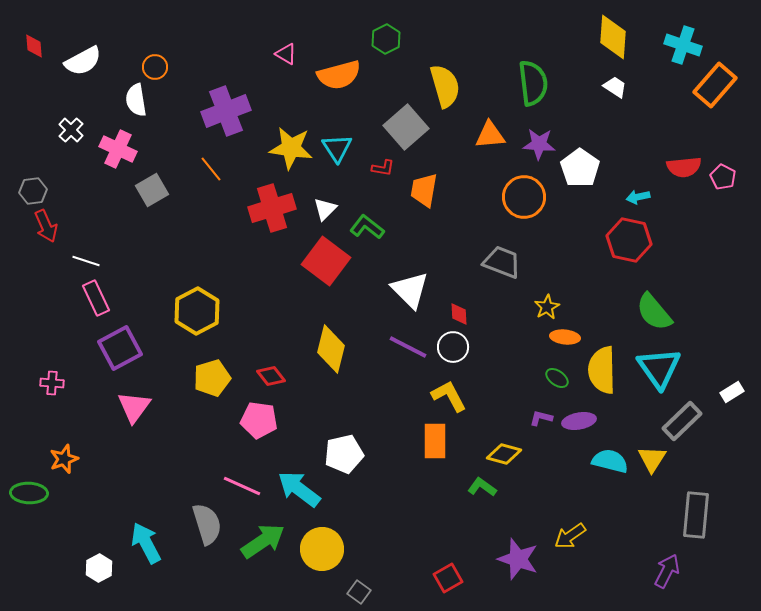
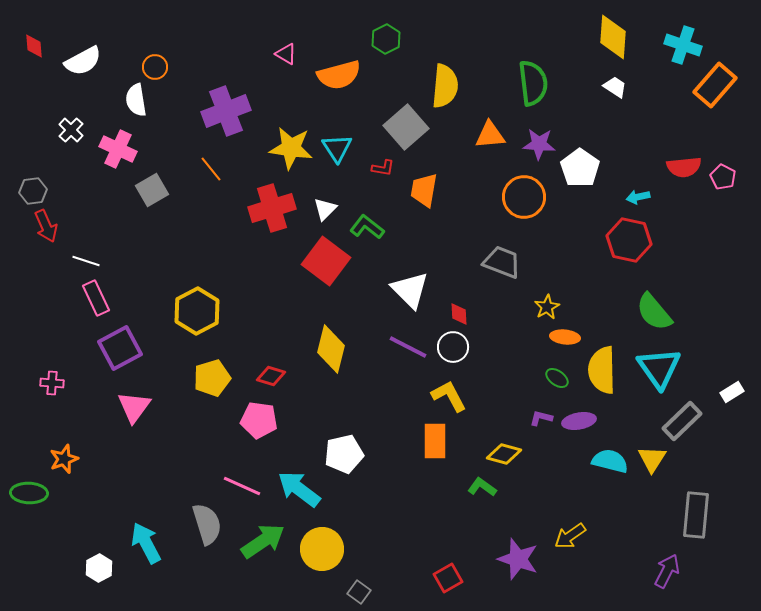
yellow semicircle at (445, 86): rotated 21 degrees clockwise
red diamond at (271, 376): rotated 36 degrees counterclockwise
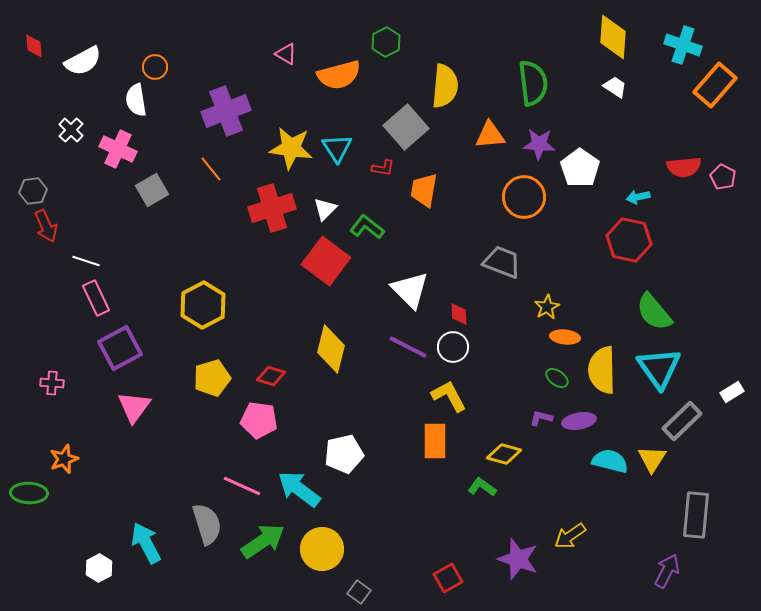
green hexagon at (386, 39): moved 3 px down
yellow hexagon at (197, 311): moved 6 px right, 6 px up
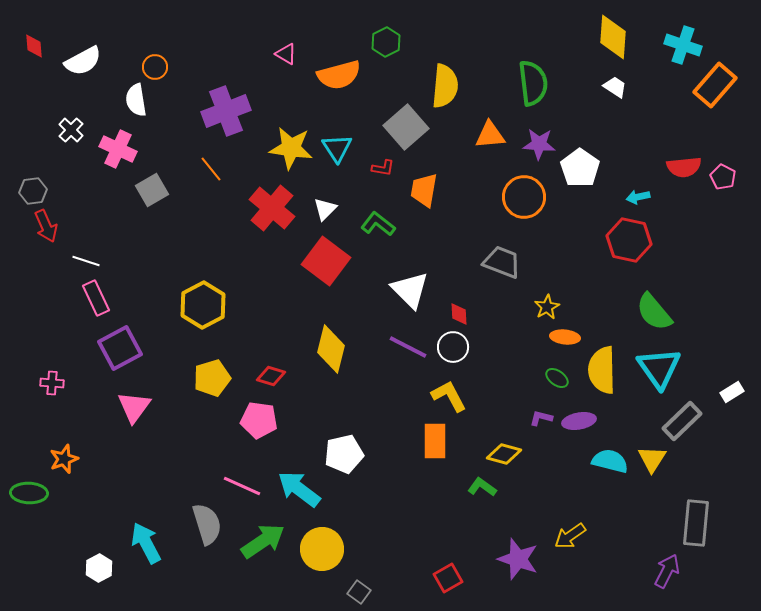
red cross at (272, 208): rotated 33 degrees counterclockwise
green L-shape at (367, 227): moved 11 px right, 3 px up
gray rectangle at (696, 515): moved 8 px down
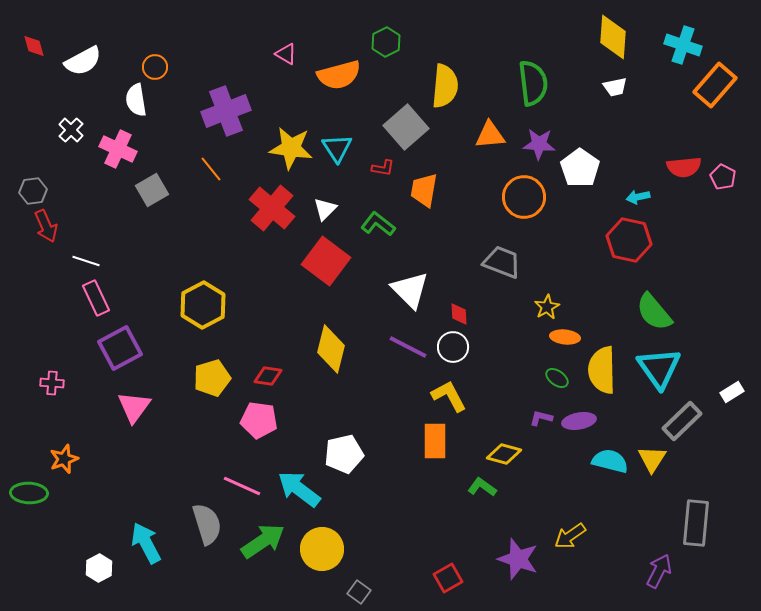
red diamond at (34, 46): rotated 10 degrees counterclockwise
white trapezoid at (615, 87): rotated 135 degrees clockwise
red diamond at (271, 376): moved 3 px left; rotated 8 degrees counterclockwise
purple arrow at (667, 571): moved 8 px left
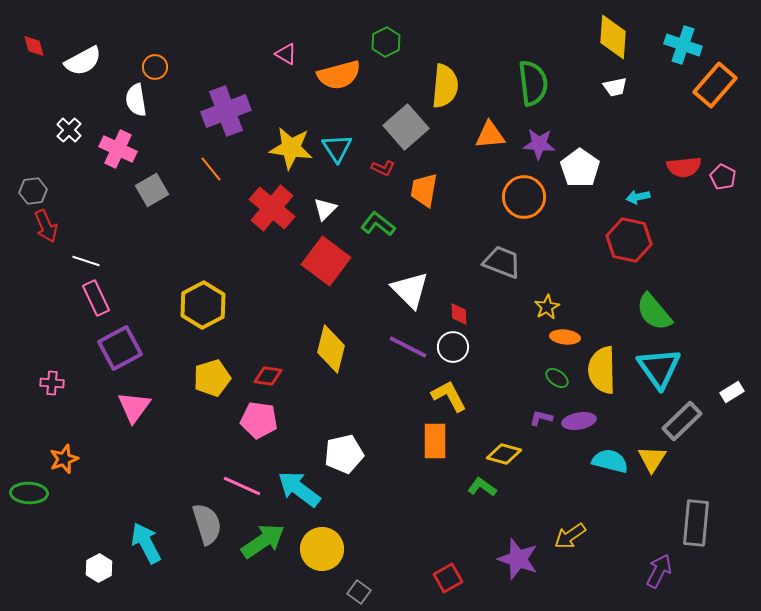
white cross at (71, 130): moved 2 px left
red L-shape at (383, 168): rotated 15 degrees clockwise
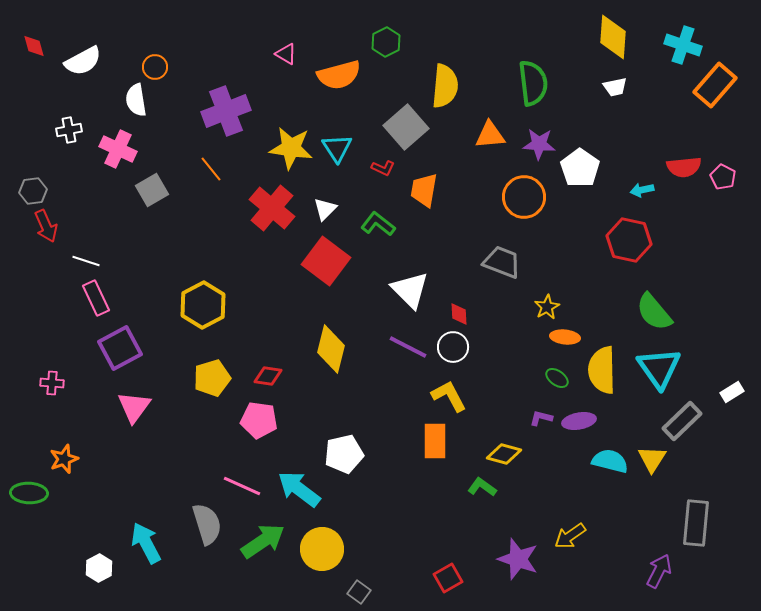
white cross at (69, 130): rotated 35 degrees clockwise
cyan arrow at (638, 197): moved 4 px right, 7 px up
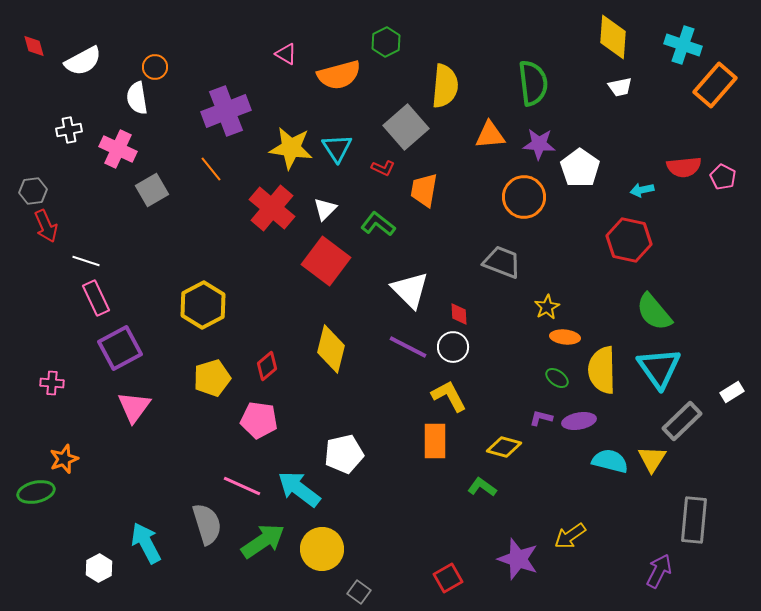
white trapezoid at (615, 87): moved 5 px right
white semicircle at (136, 100): moved 1 px right, 2 px up
red diamond at (268, 376): moved 1 px left, 10 px up; rotated 48 degrees counterclockwise
yellow diamond at (504, 454): moved 7 px up
green ellipse at (29, 493): moved 7 px right, 1 px up; rotated 15 degrees counterclockwise
gray rectangle at (696, 523): moved 2 px left, 3 px up
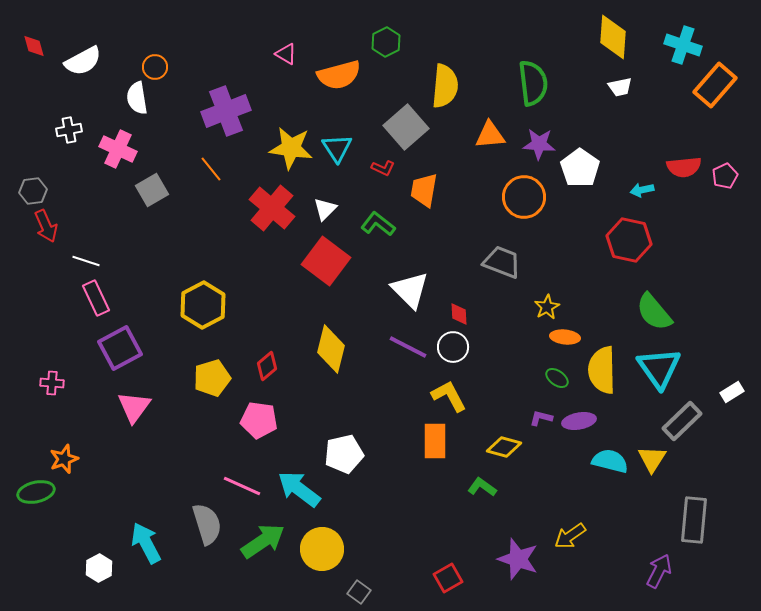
pink pentagon at (723, 177): moved 2 px right, 1 px up; rotated 20 degrees clockwise
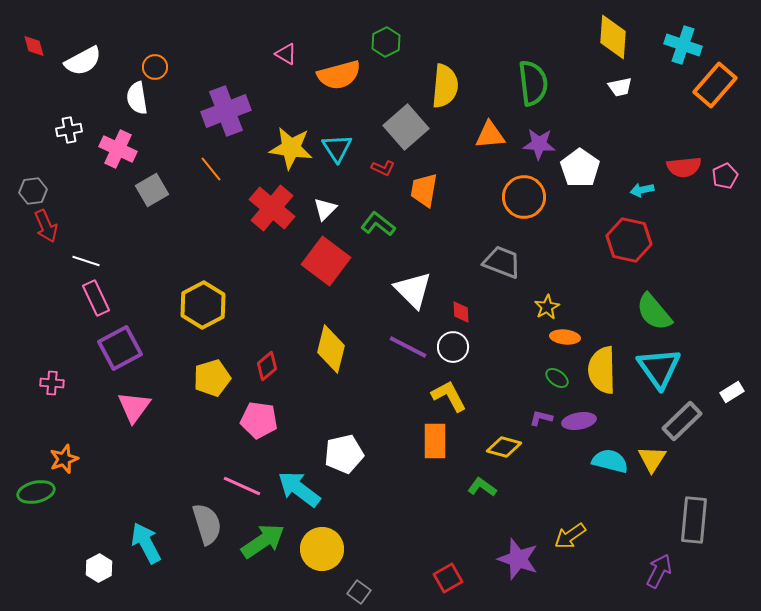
white triangle at (410, 290): moved 3 px right
red diamond at (459, 314): moved 2 px right, 2 px up
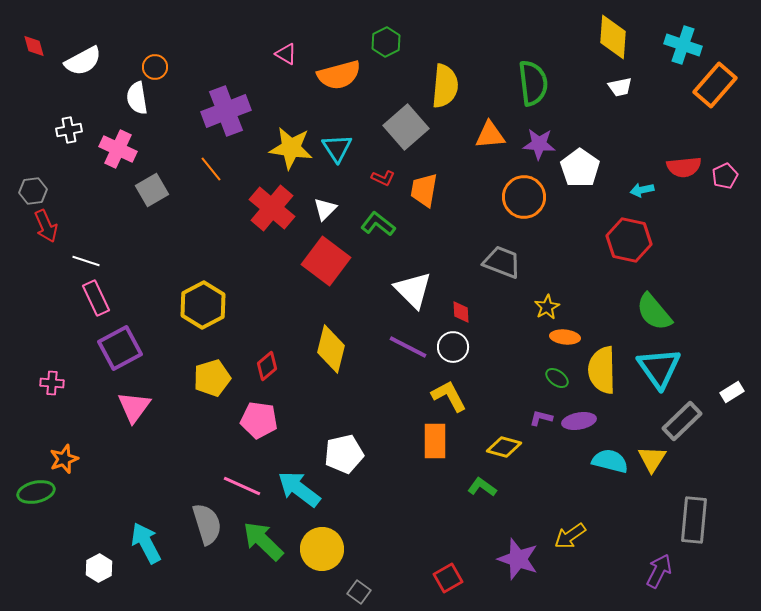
red L-shape at (383, 168): moved 10 px down
green arrow at (263, 541): rotated 102 degrees counterclockwise
